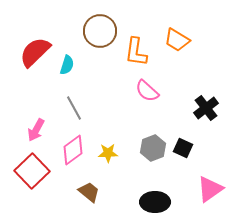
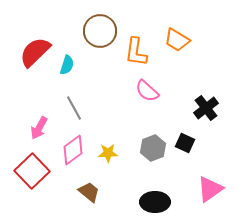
pink arrow: moved 3 px right, 2 px up
black square: moved 2 px right, 5 px up
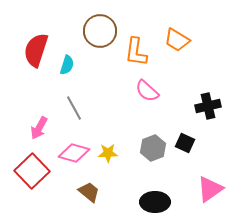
red semicircle: moved 1 px right, 2 px up; rotated 28 degrees counterclockwise
black cross: moved 2 px right, 2 px up; rotated 25 degrees clockwise
pink diamond: moved 1 px right, 3 px down; rotated 52 degrees clockwise
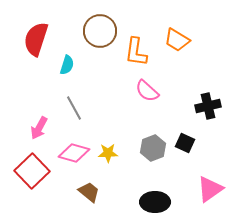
red semicircle: moved 11 px up
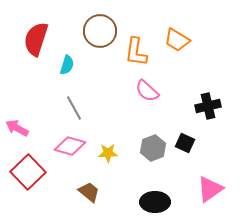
pink arrow: moved 22 px left; rotated 90 degrees clockwise
pink diamond: moved 4 px left, 7 px up
red square: moved 4 px left, 1 px down
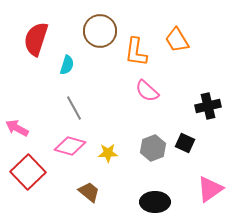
orange trapezoid: rotated 28 degrees clockwise
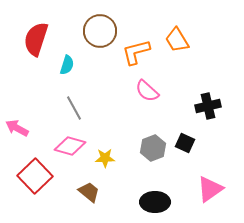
orange L-shape: rotated 68 degrees clockwise
yellow star: moved 3 px left, 5 px down
red square: moved 7 px right, 4 px down
